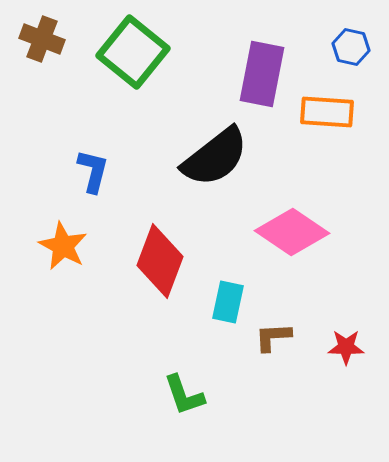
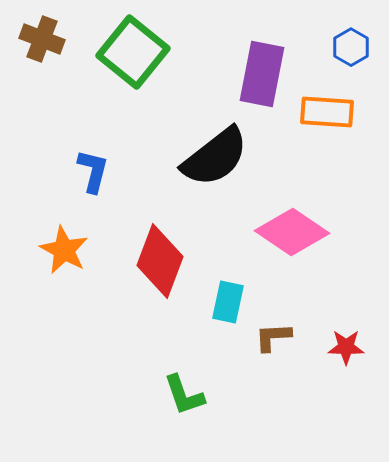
blue hexagon: rotated 18 degrees clockwise
orange star: moved 1 px right, 4 px down
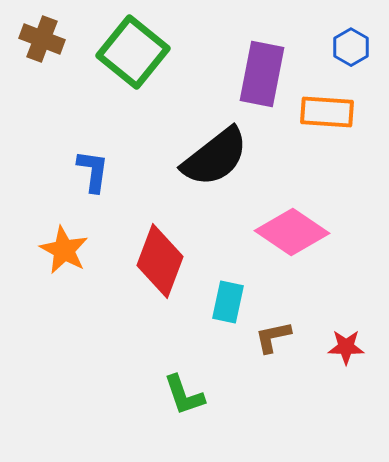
blue L-shape: rotated 6 degrees counterclockwise
brown L-shape: rotated 9 degrees counterclockwise
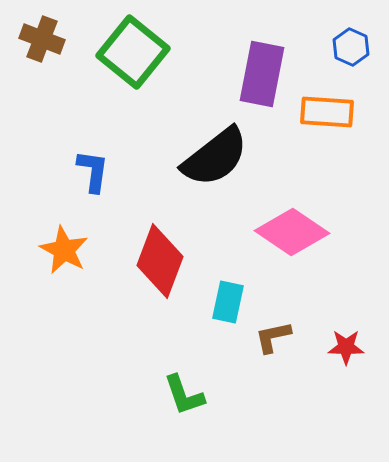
blue hexagon: rotated 6 degrees counterclockwise
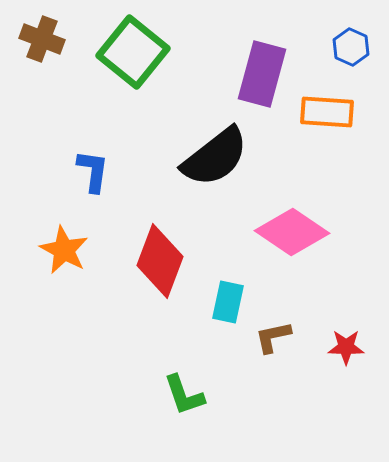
purple rectangle: rotated 4 degrees clockwise
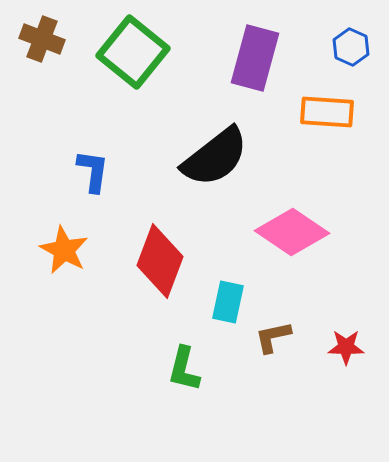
purple rectangle: moved 7 px left, 16 px up
green L-shape: moved 26 px up; rotated 33 degrees clockwise
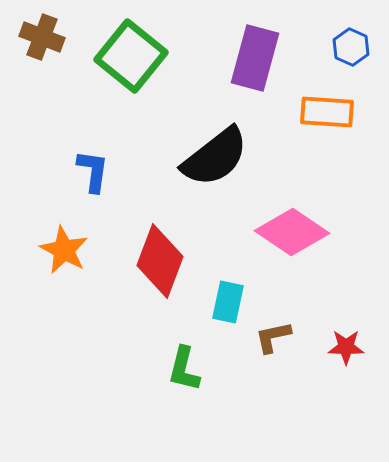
brown cross: moved 2 px up
green square: moved 2 px left, 4 px down
